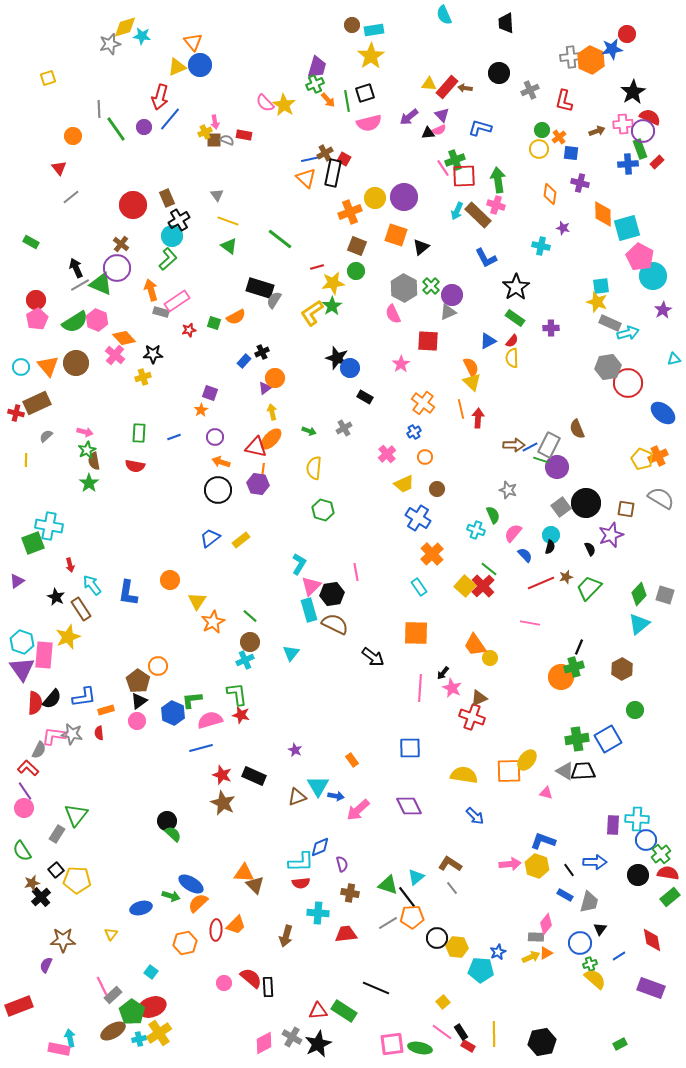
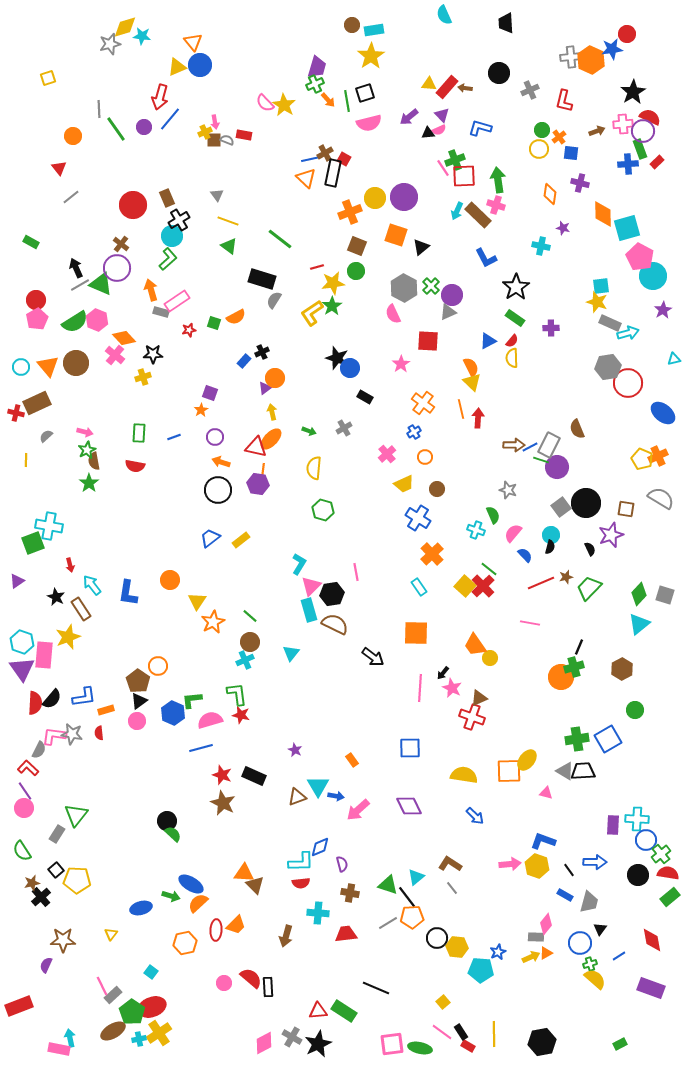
black rectangle at (260, 288): moved 2 px right, 9 px up
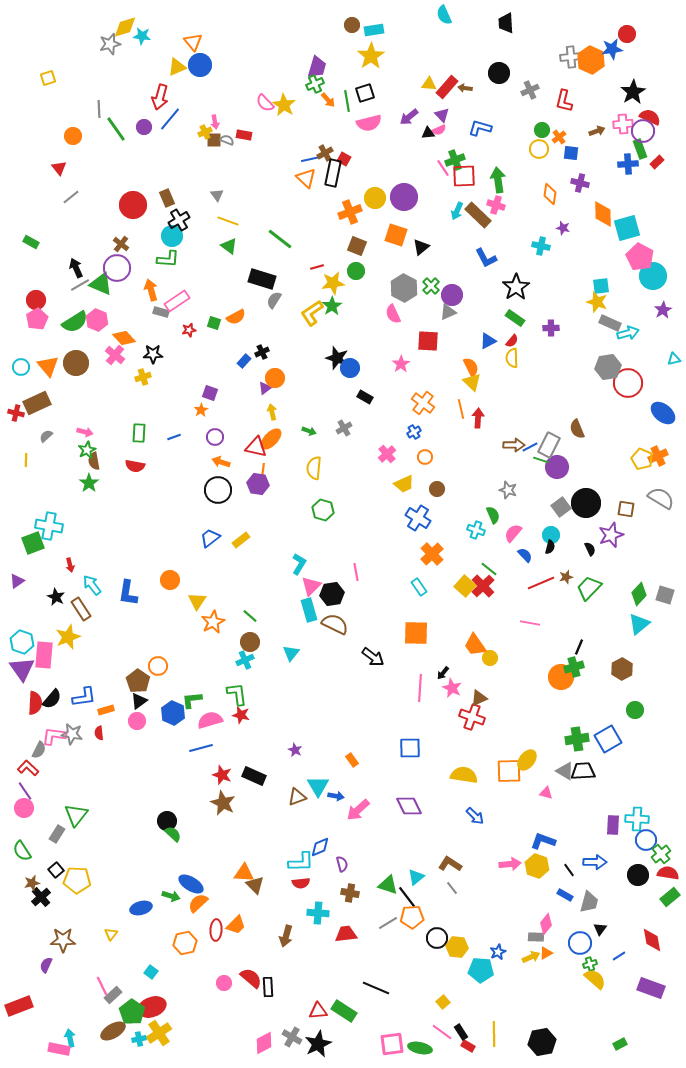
green L-shape at (168, 259): rotated 45 degrees clockwise
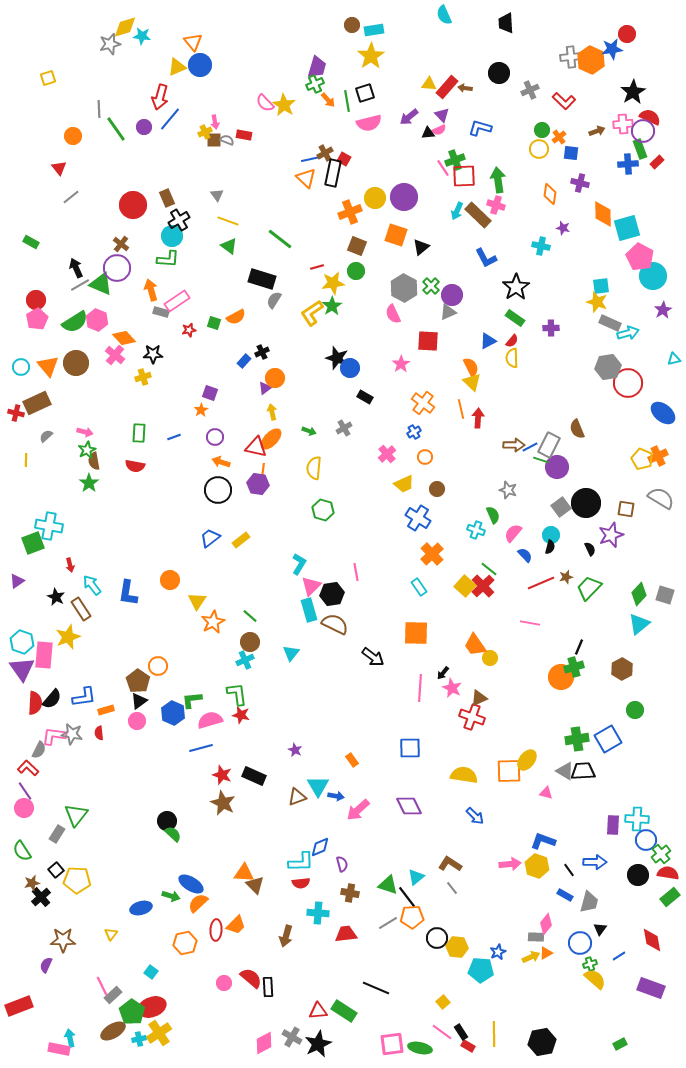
red L-shape at (564, 101): rotated 60 degrees counterclockwise
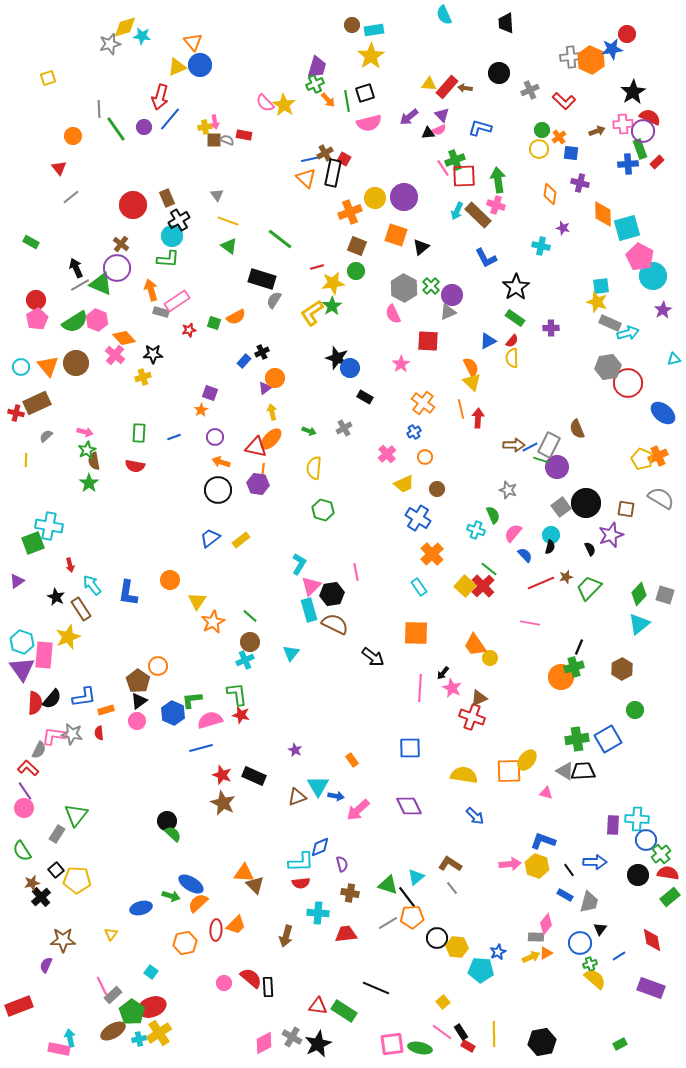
yellow cross at (205, 132): moved 5 px up; rotated 16 degrees clockwise
red triangle at (318, 1011): moved 5 px up; rotated 12 degrees clockwise
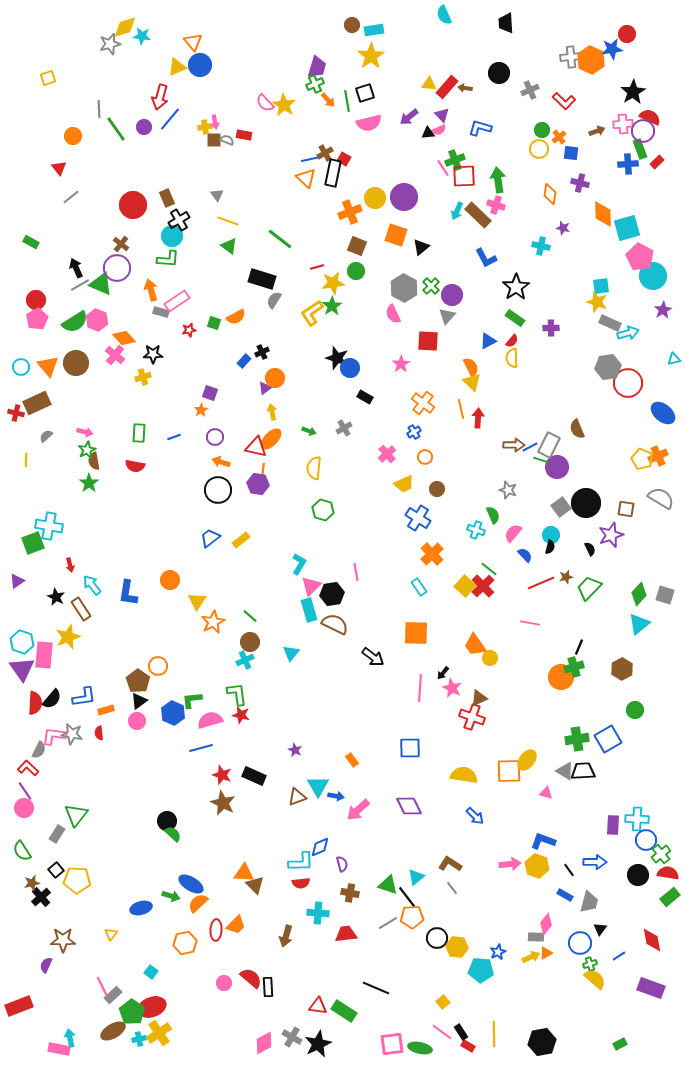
gray triangle at (448, 312): moved 1 px left, 4 px down; rotated 24 degrees counterclockwise
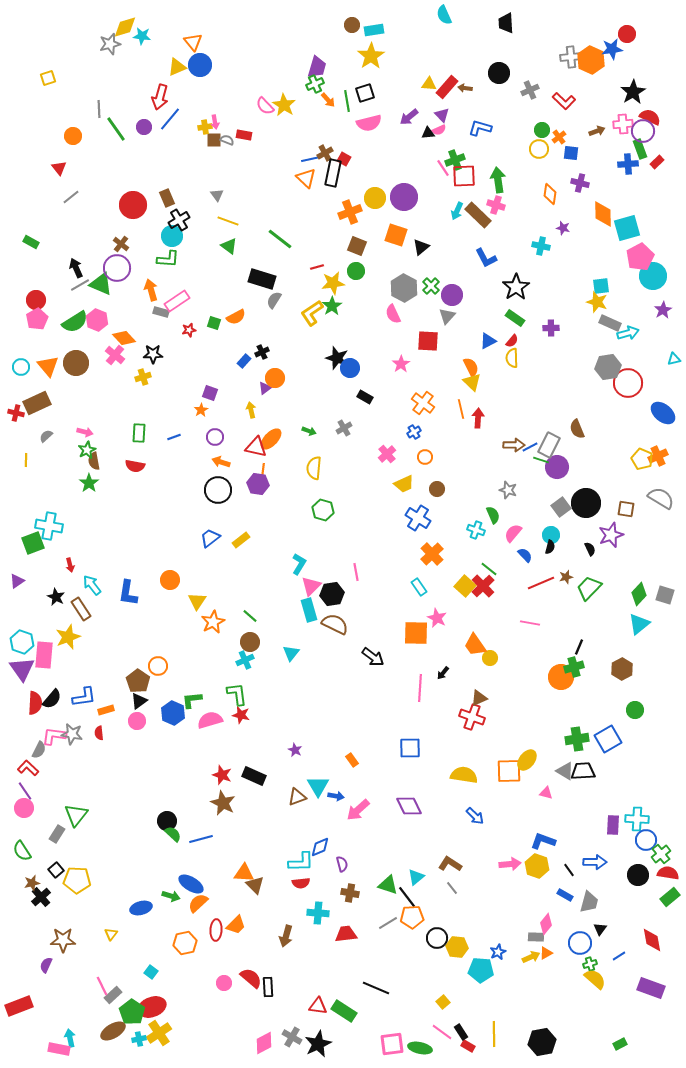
pink semicircle at (265, 103): moved 3 px down
pink pentagon at (640, 257): rotated 16 degrees clockwise
yellow arrow at (272, 412): moved 21 px left, 2 px up
pink star at (452, 688): moved 15 px left, 70 px up
blue line at (201, 748): moved 91 px down
